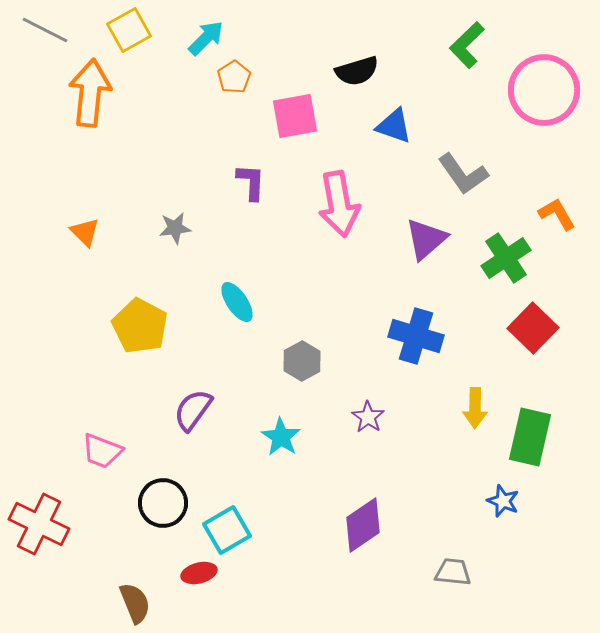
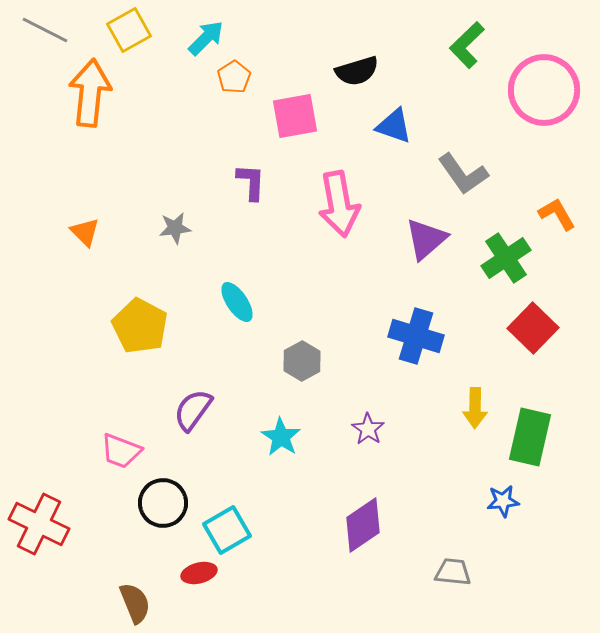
purple star: moved 12 px down
pink trapezoid: moved 19 px right
blue star: rotated 28 degrees counterclockwise
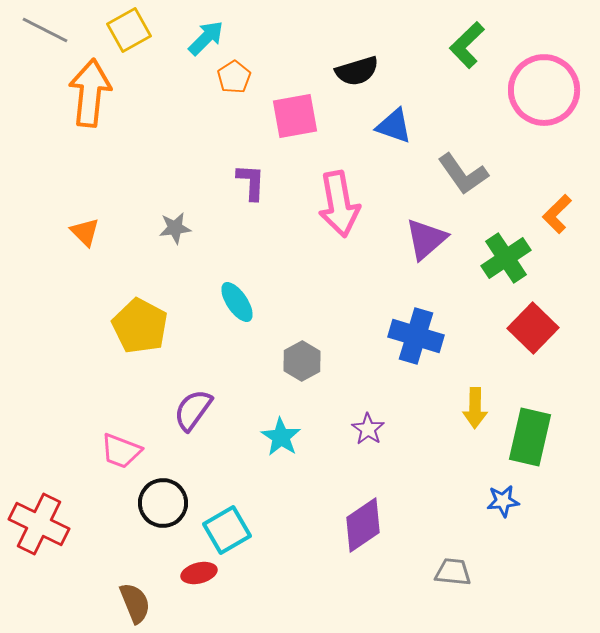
orange L-shape: rotated 105 degrees counterclockwise
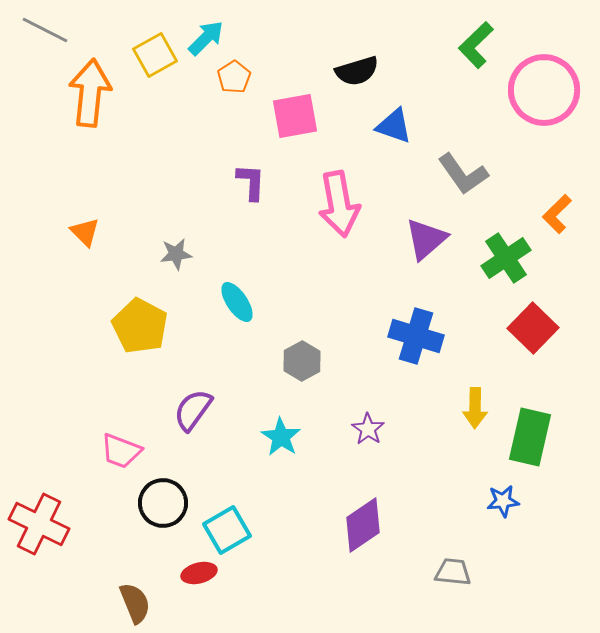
yellow square: moved 26 px right, 25 px down
green L-shape: moved 9 px right
gray star: moved 1 px right, 26 px down
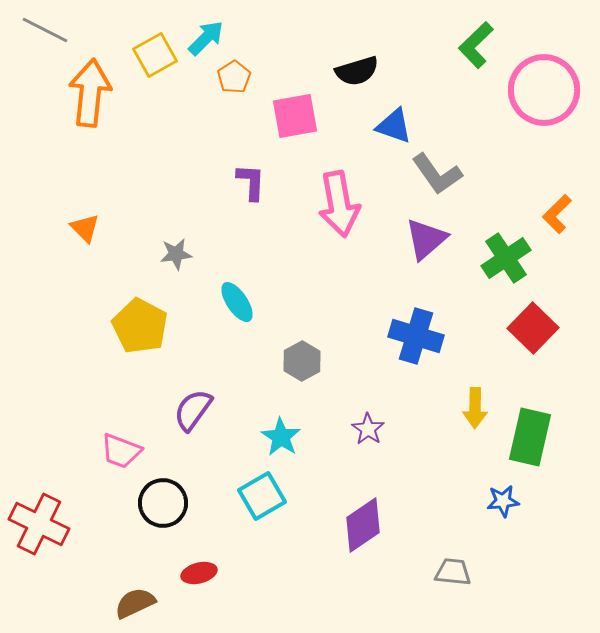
gray L-shape: moved 26 px left
orange triangle: moved 4 px up
cyan square: moved 35 px right, 34 px up
brown semicircle: rotated 93 degrees counterclockwise
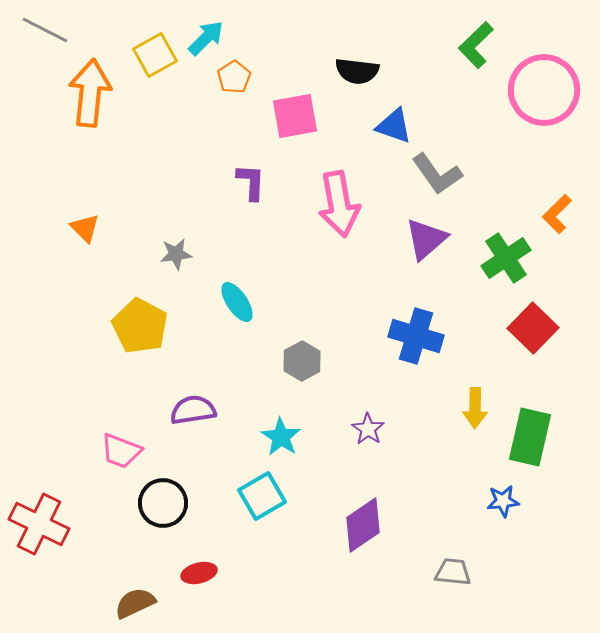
black semicircle: rotated 24 degrees clockwise
purple semicircle: rotated 45 degrees clockwise
